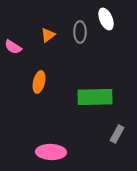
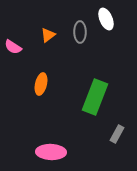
orange ellipse: moved 2 px right, 2 px down
green rectangle: rotated 68 degrees counterclockwise
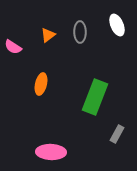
white ellipse: moved 11 px right, 6 px down
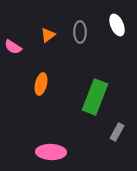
gray rectangle: moved 2 px up
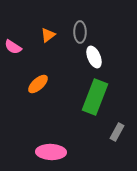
white ellipse: moved 23 px left, 32 px down
orange ellipse: moved 3 px left; rotated 35 degrees clockwise
